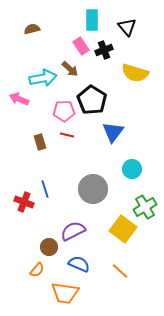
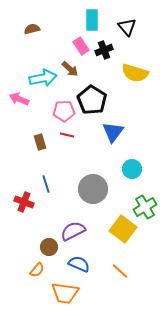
blue line: moved 1 px right, 5 px up
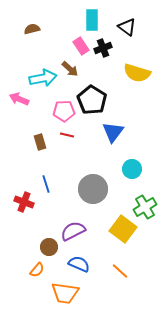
black triangle: rotated 12 degrees counterclockwise
black cross: moved 1 px left, 2 px up
yellow semicircle: moved 2 px right
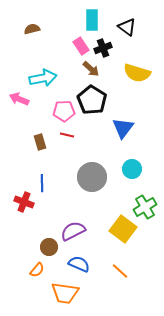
brown arrow: moved 21 px right
blue triangle: moved 10 px right, 4 px up
blue line: moved 4 px left, 1 px up; rotated 18 degrees clockwise
gray circle: moved 1 px left, 12 px up
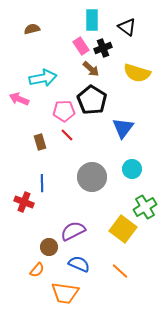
red line: rotated 32 degrees clockwise
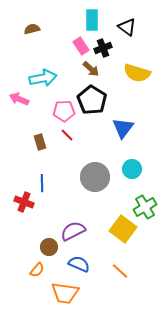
gray circle: moved 3 px right
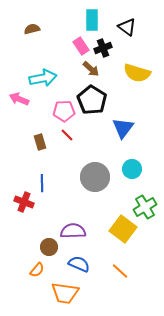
purple semicircle: rotated 25 degrees clockwise
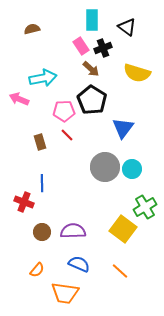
gray circle: moved 10 px right, 10 px up
brown circle: moved 7 px left, 15 px up
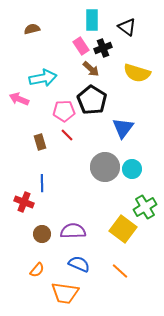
brown circle: moved 2 px down
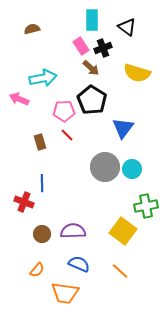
brown arrow: moved 1 px up
green cross: moved 1 px right, 1 px up; rotated 20 degrees clockwise
yellow square: moved 2 px down
